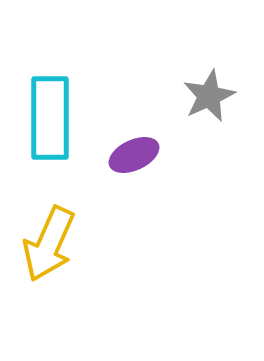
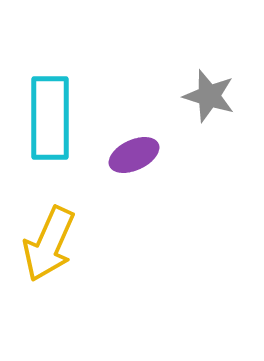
gray star: rotated 30 degrees counterclockwise
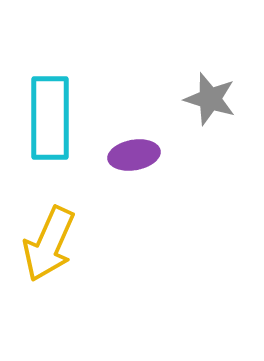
gray star: moved 1 px right, 3 px down
purple ellipse: rotated 15 degrees clockwise
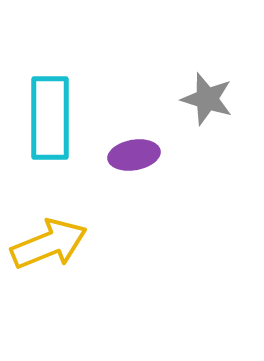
gray star: moved 3 px left
yellow arrow: rotated 136 degrees counterclockwise
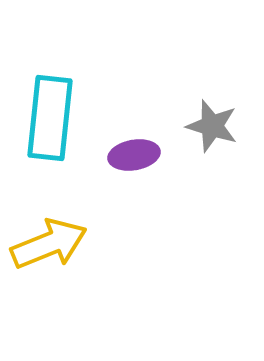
gray star: moved 5 px right, 27 px down
cyan rectangle: rotated 6 degrees clockwise
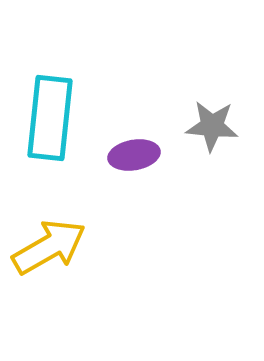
gray star: rotated 12 degrees counterclockwise
yellow arrow: moved 3 px down; rotated 8 degrees counterclockwise
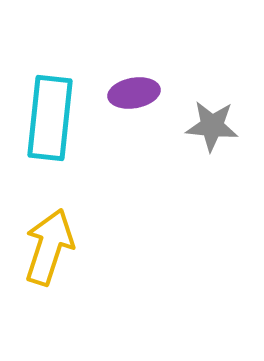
purple ellipse: moved 62 px up
yellow arrow: rotated 42 degrees counterclockwise
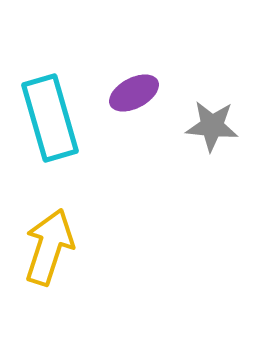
purple ellipse: rotated 18 degrees counterclockwise
cyan rectangle: rotated 22 degrees counterclockwise
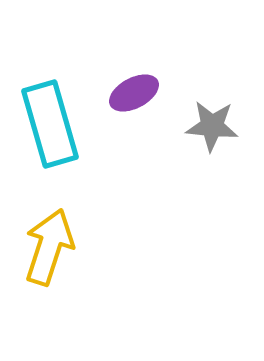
cyan rectangle: moved 6 px down
